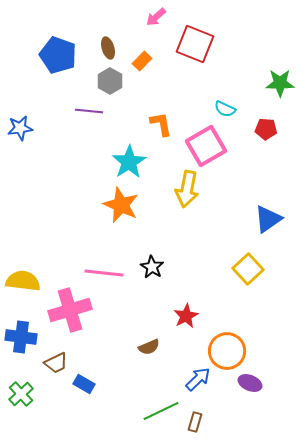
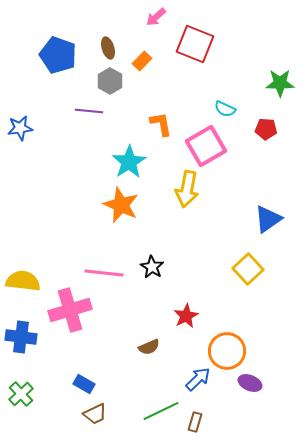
brown trapezoid: moved 39 px right, 51 px down
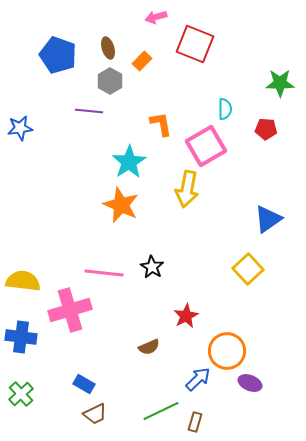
pink arrow: rotated 25 degrees clockwise
cyan semicircle: rotated 115 degrees counterclockwise
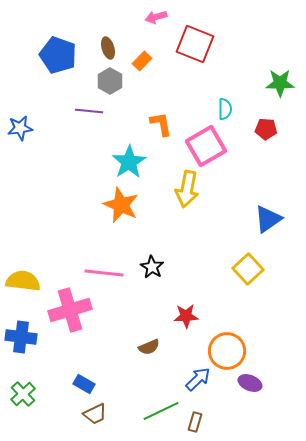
red star: rotated 25 degrees clockwise
green cross: moved 2 px right
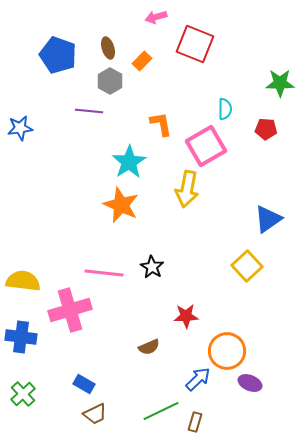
yellow square: moved 1 px left, 3 px up
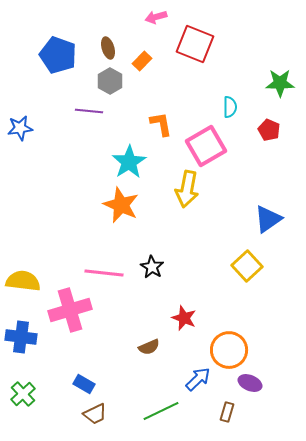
cyan semicircle: moved 5 px right, 2 px up
red pentagon: moved 3 px right, 1 px down; rotated 20 degrees clockwise
red star: moved 2 px left, 2 px down; rotated 25 degrees clockwise
orange circle: moved 2 px right, 1 px up
brown rectangle: moved 32 px right, 10 px up
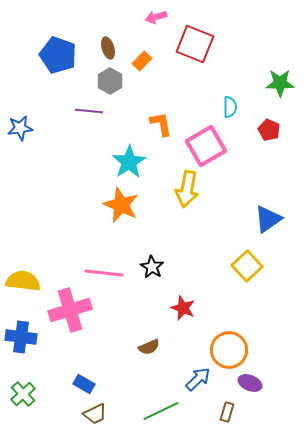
red star: moved 1 px left, 10 px up
